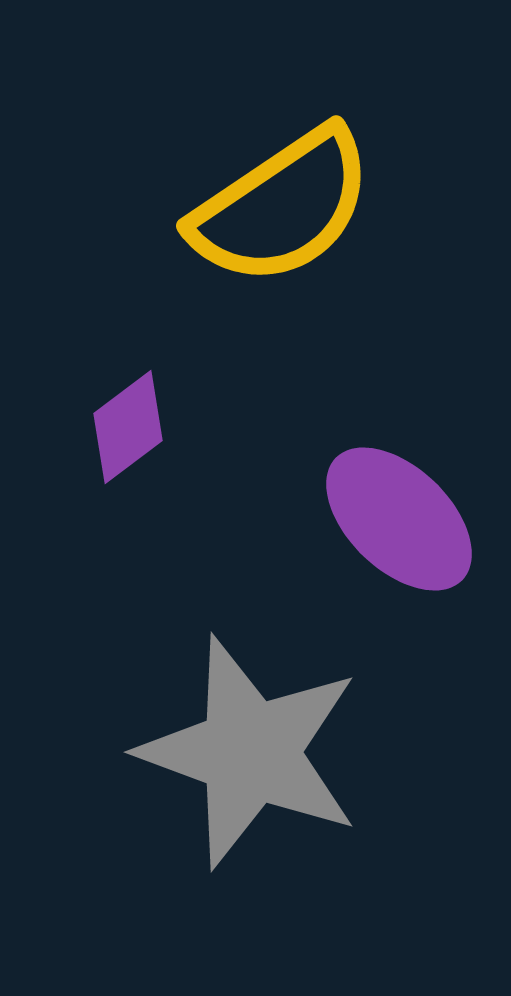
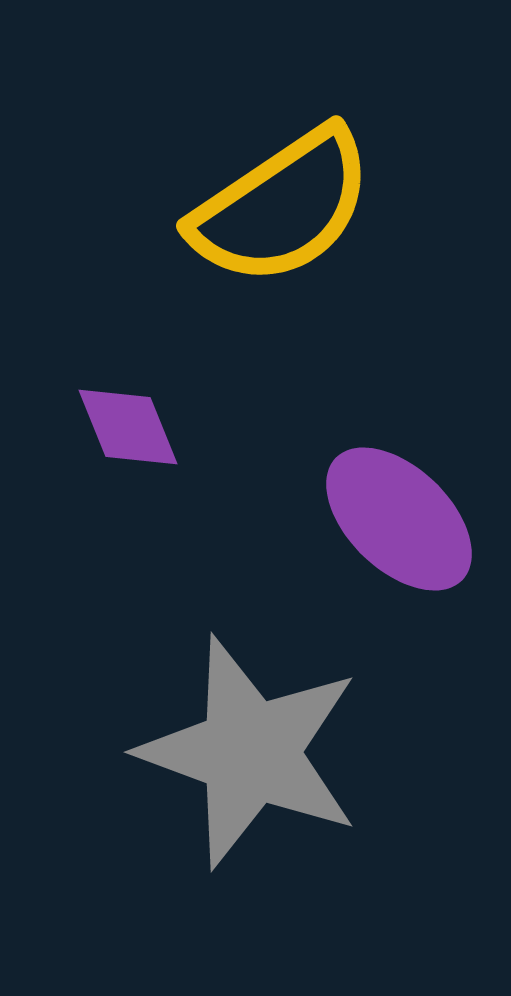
purple diamond: rotated 75 degrees counterclockwise
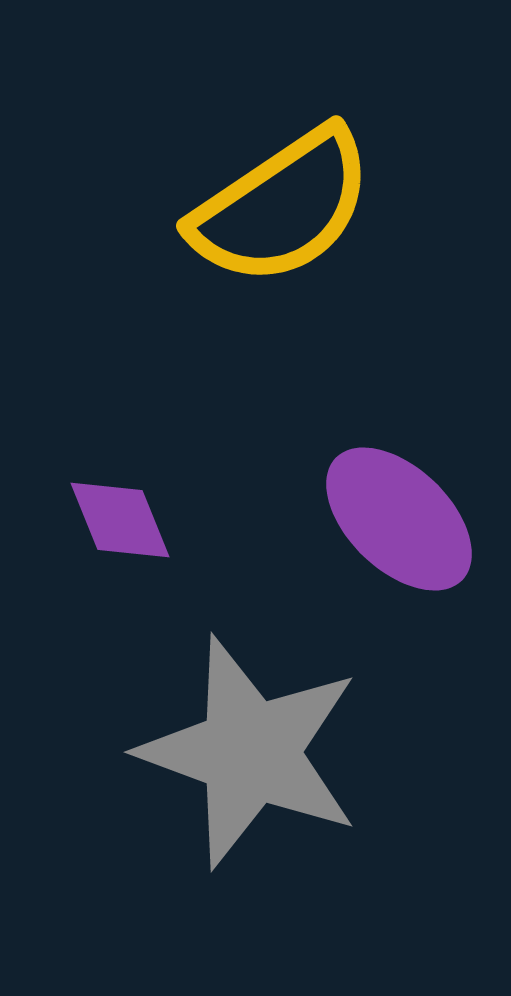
purple diamond: moved 8 px left, 93 px down
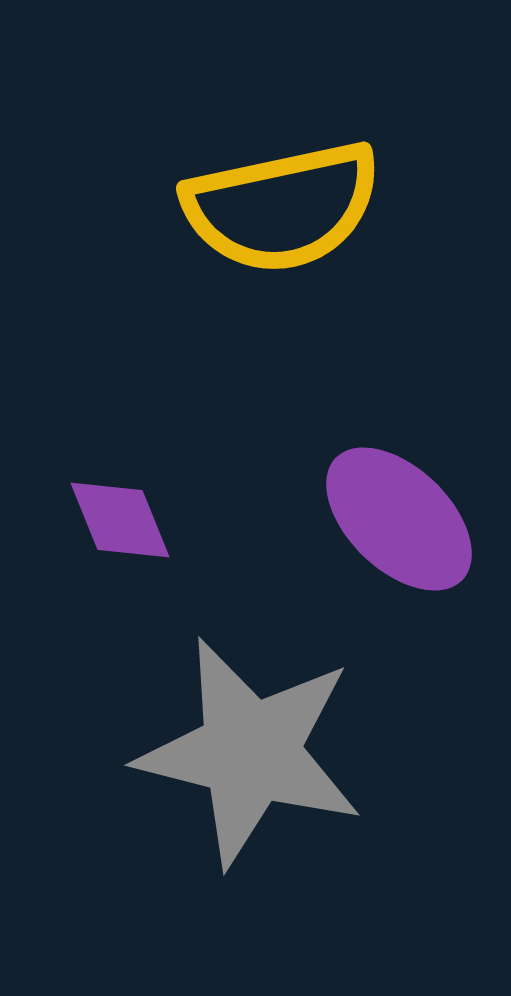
yellow semicircle: rotated 22 degrees clockwise
gray star: rotated 6 degrees counterclockwise
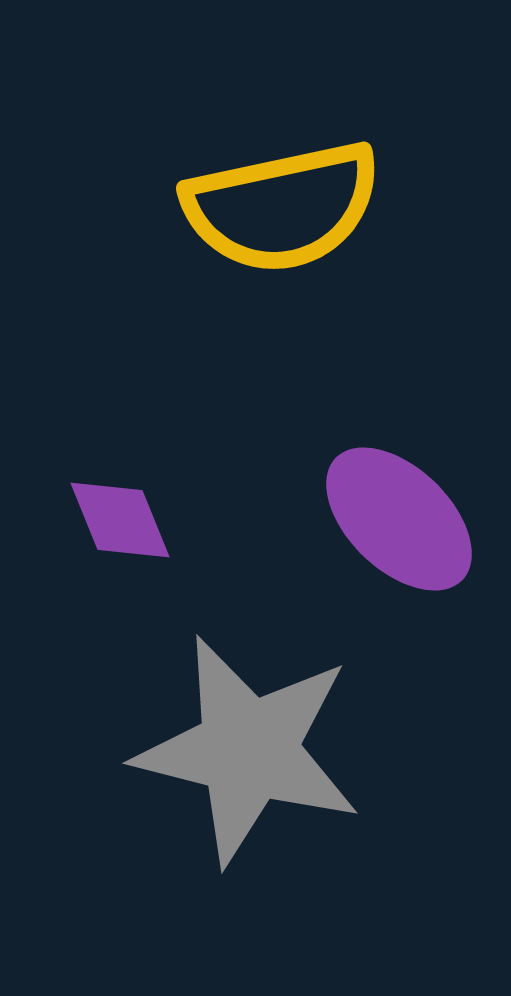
gray star: moved 2 px left, 2 px up
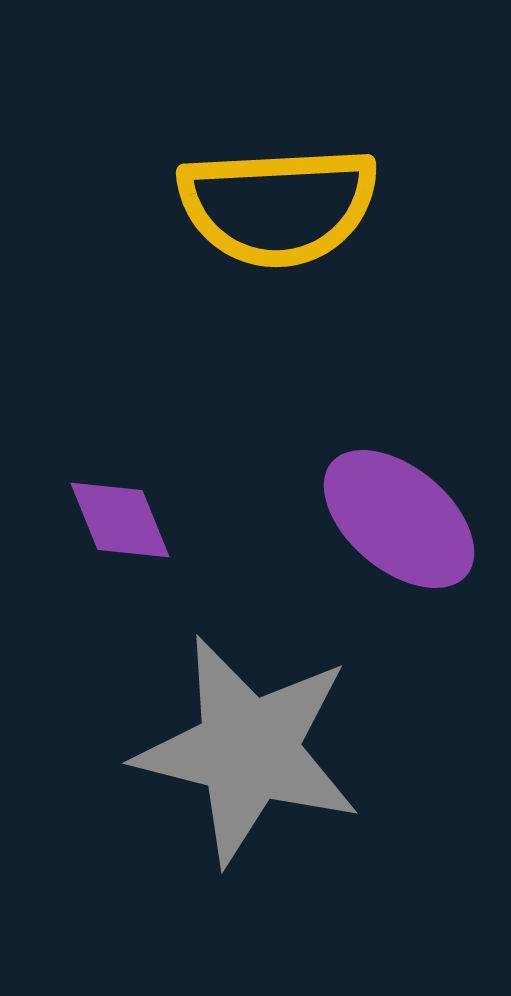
yellow semicircle: moved 4 px left, 1 px up; rotated 9 degrees clockwise
purple ellipse: rotated 4 degrees counterclockwise
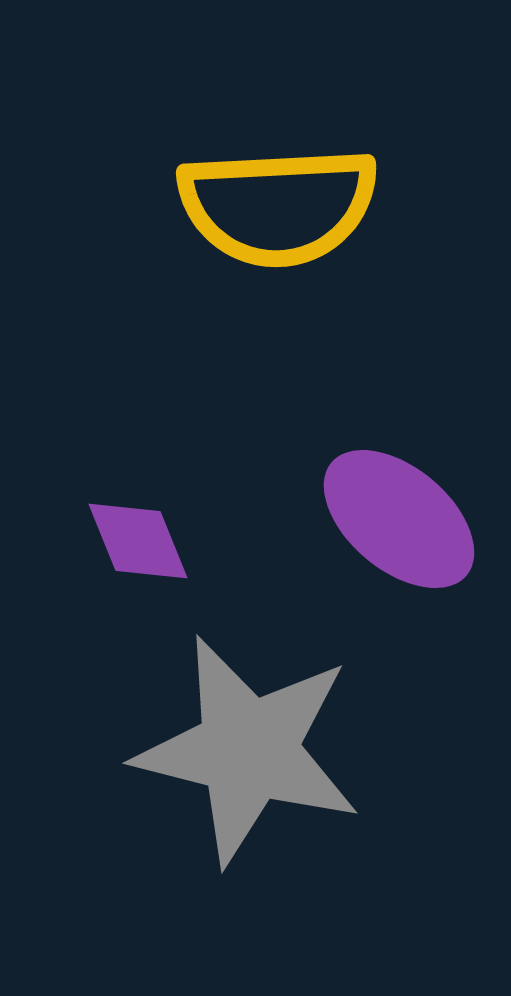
purple diamond: moved 18 px right, 21 px down
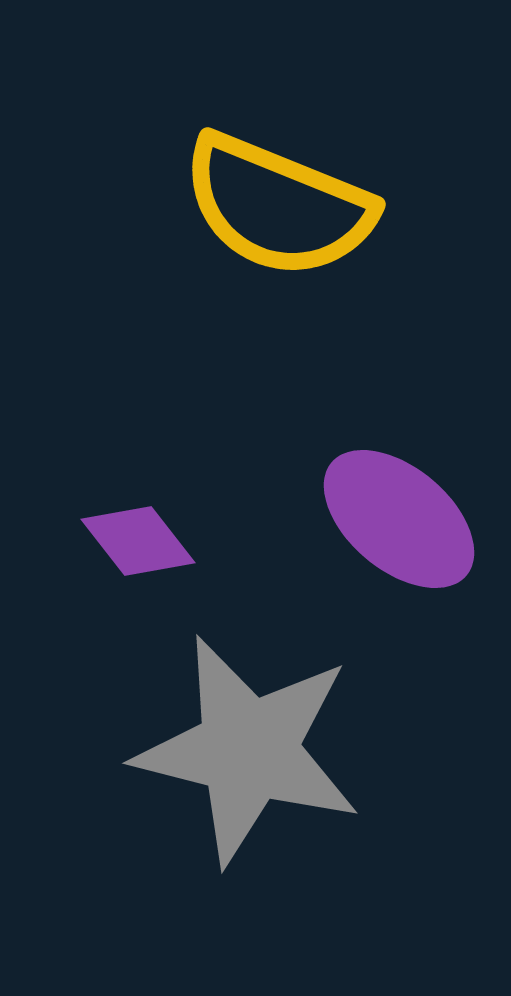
yellow semicircle: rotated 25 degrees clockwise
purple diamond: rotated 16 degrees counterclockwise
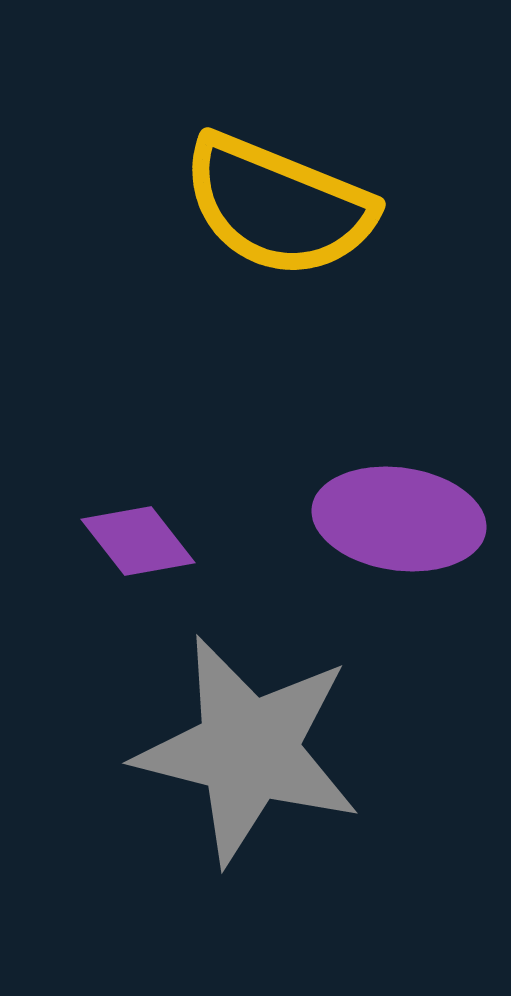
purple ellipse: rotated 32 degrees counterclockwise
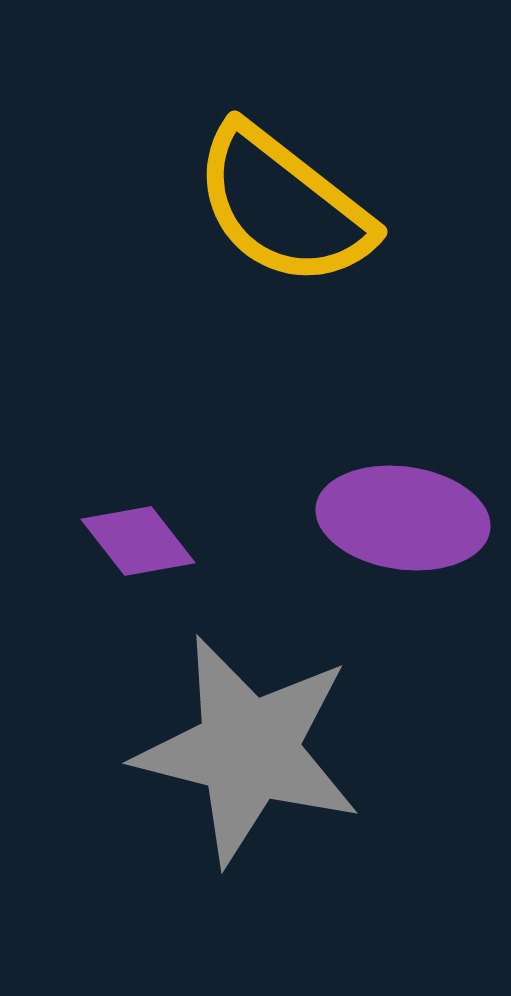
yellow semicircle: moved 5 px right; rotated 16 degrees clockwise
purple ellipse: moved 4 px right, 1 px up
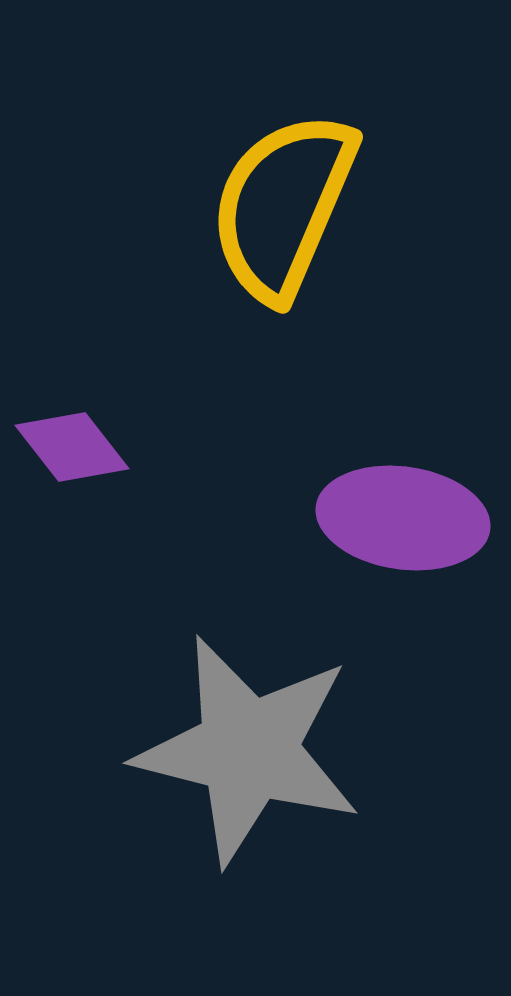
yellow semicircle: rotated 75 degrees clockwise
purple diamond: moved 66 px left, 94 px up
